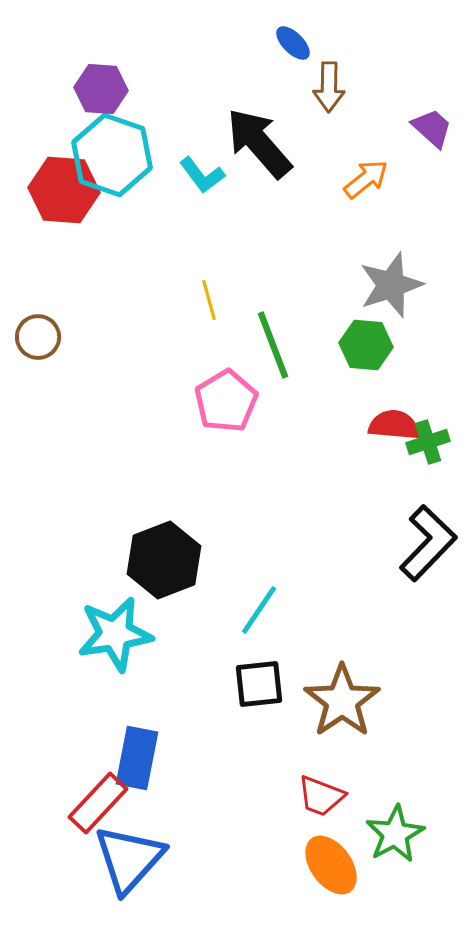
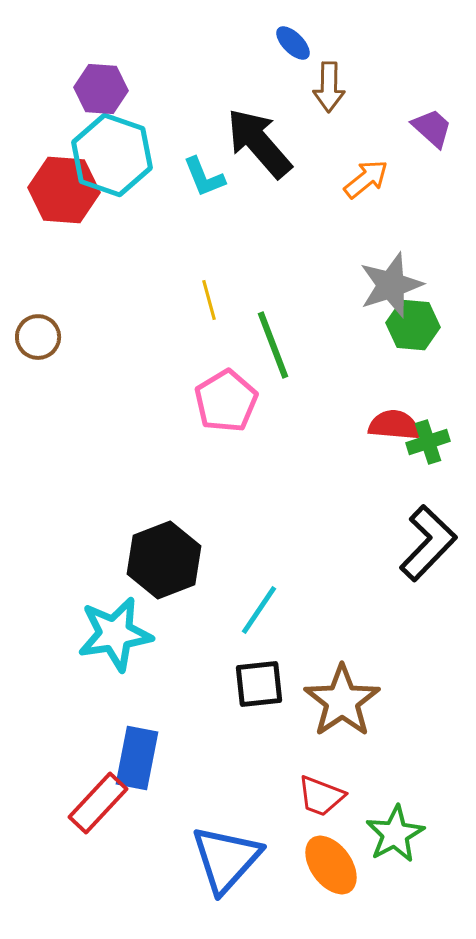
cyan L-shape: moved 2 px right, 2 px down; rotated 15 degrees clockwise
green hexagon: moved 47 px right, 20 px up
blue triangle: moved 97 px right
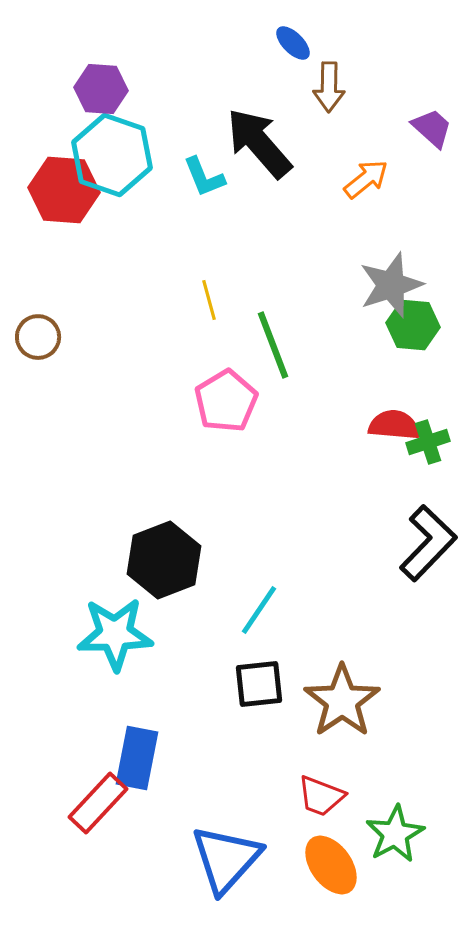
cyan star: rotated 8 degrees clockwise
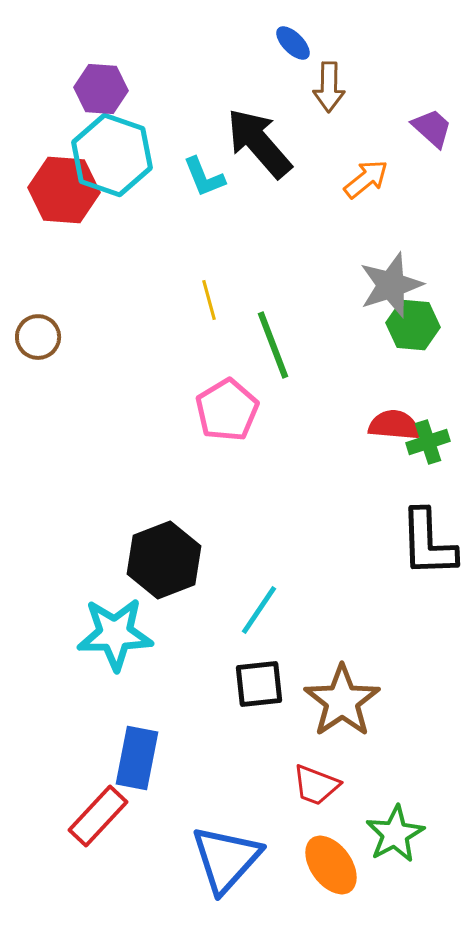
pink pentagon: moved 1 px right, 9 px down
black L-shape: rotated 134 degrees clockwise
red trapezoid: moved 5 px left, 11 px up
red rectangle: moved 13 px down
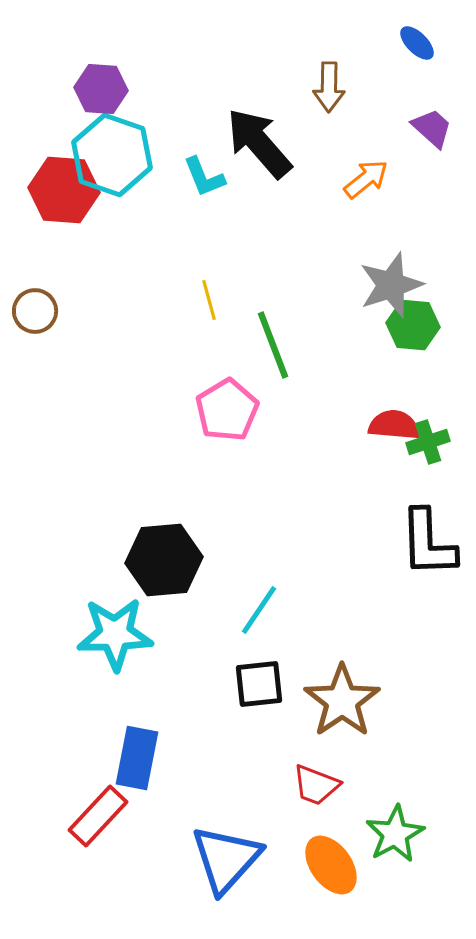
blue ellipse: moved 124 px right
brown circle: moved 3 px left, 26 px up
black hexagon: rotated 16 degrees clockwise
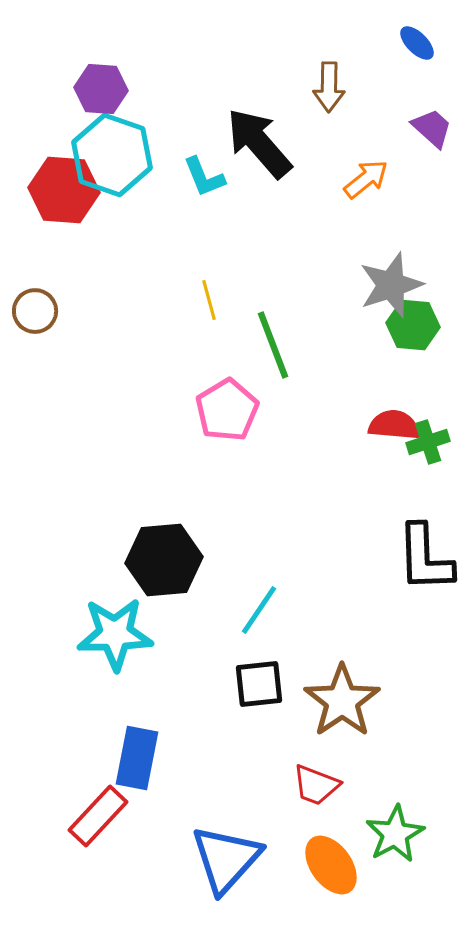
black L-shape: moved 3 px left, 15 px down
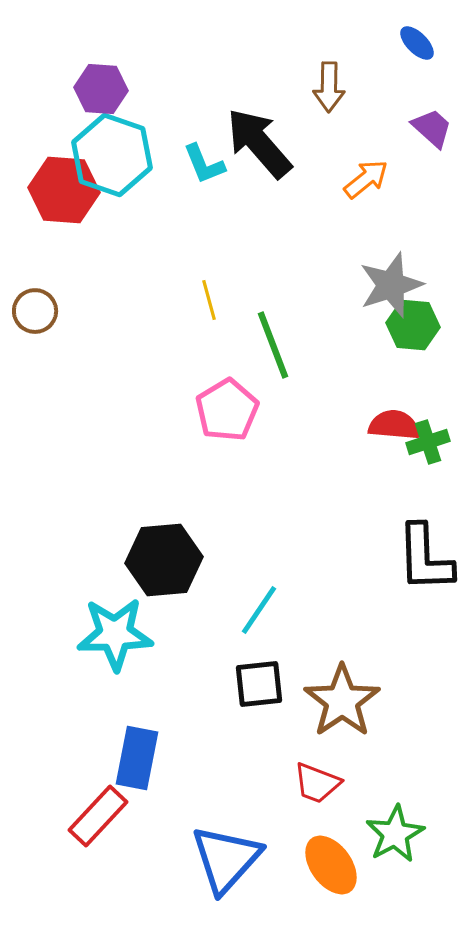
cyan L-shape: moved 13 px up
red trapezoid: moved 1 px right, 2 px up
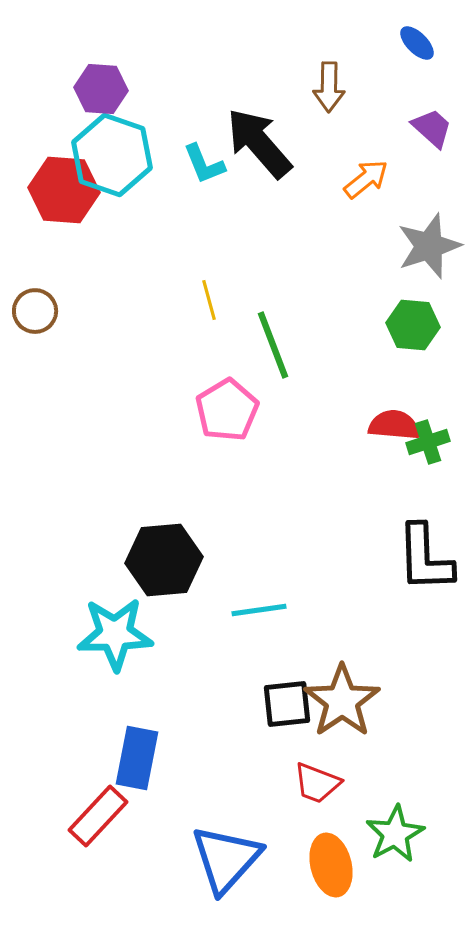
gray star: moved 38 px right, 39 px up
cyan line: rotated 48 degrees clockwise
black square: moved 28 px right, 20 px down
orange ellipse: rotated 22 degrees clockwise
